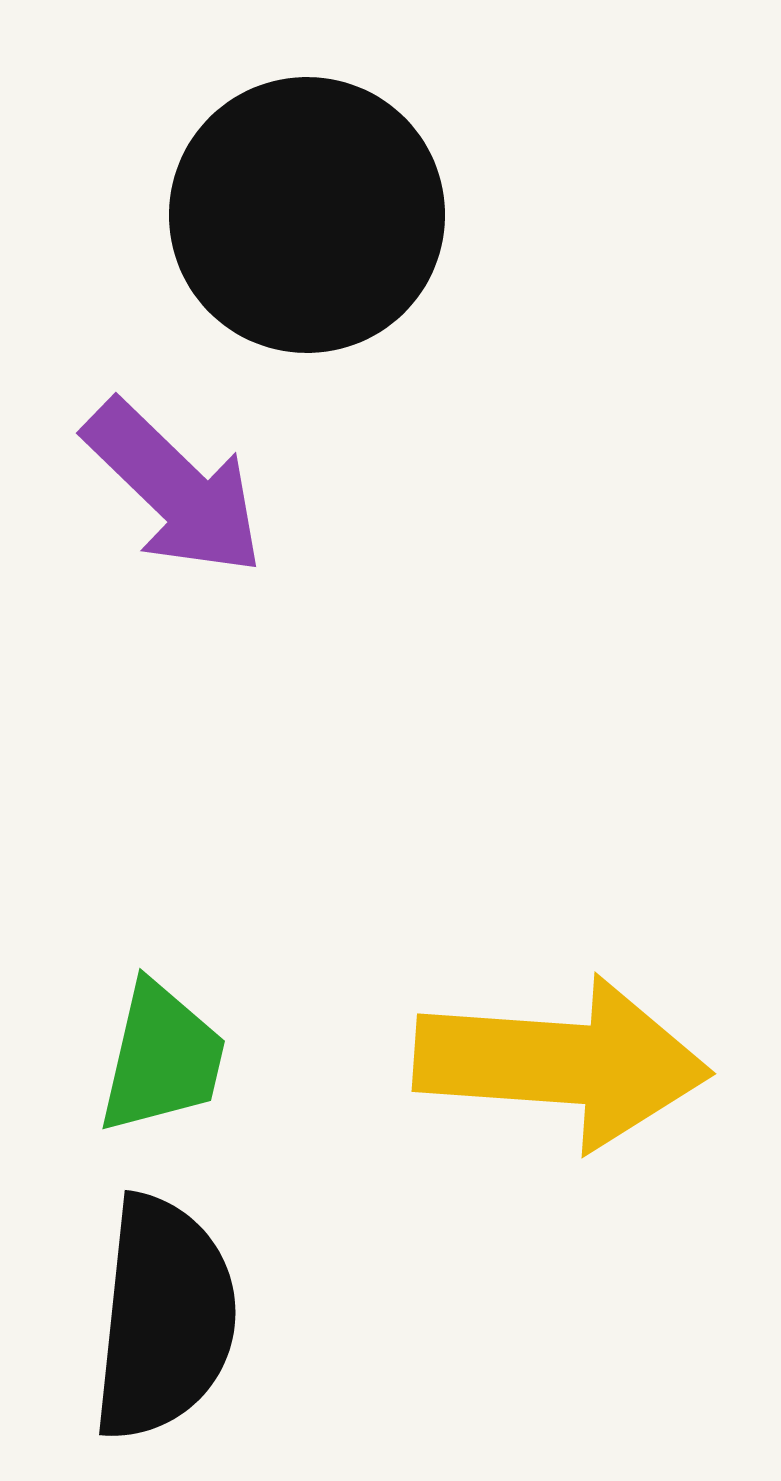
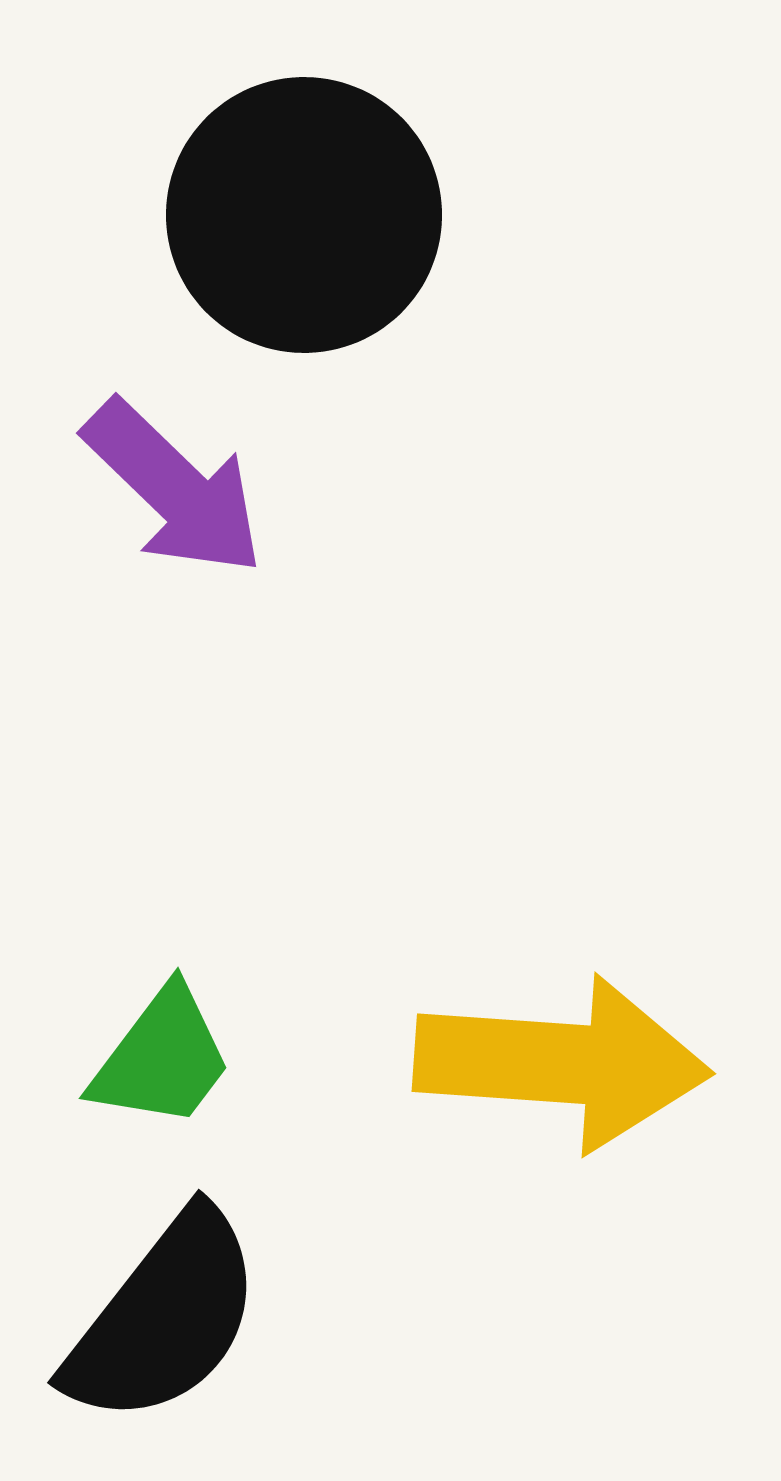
black circle: moved 3 px left
green trapezoid: rotated 24 degrees clockwise
black semicircle: rotated 32 degrees clockwise
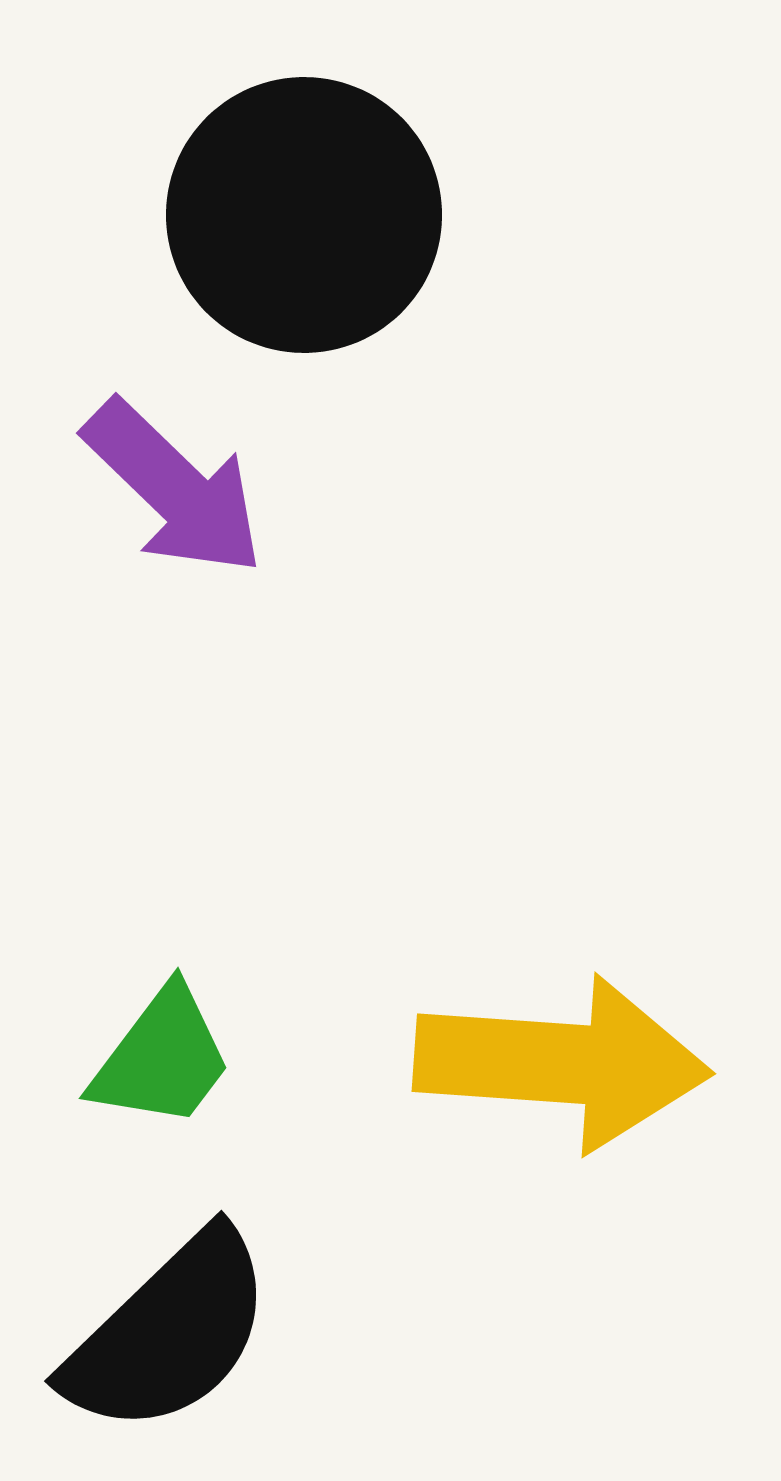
black semicircle: moved 5 px right, 15 px down; rotated 8 degrees clockwise
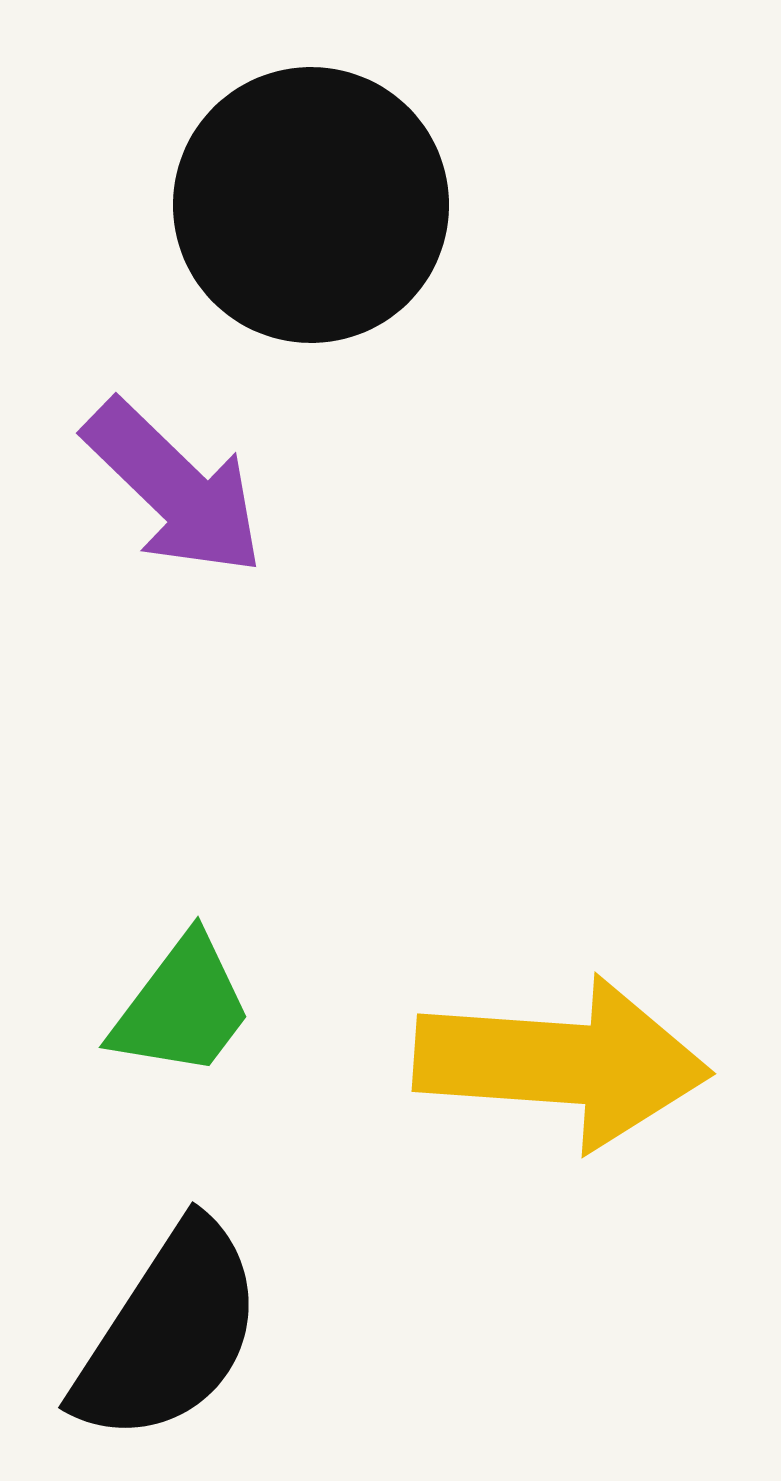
black circle: moved 7 px right, 10 px up
green trapezoid: moved 20 px right, 51 px up
black semicircle: rotated 13 degrees counterclockwise
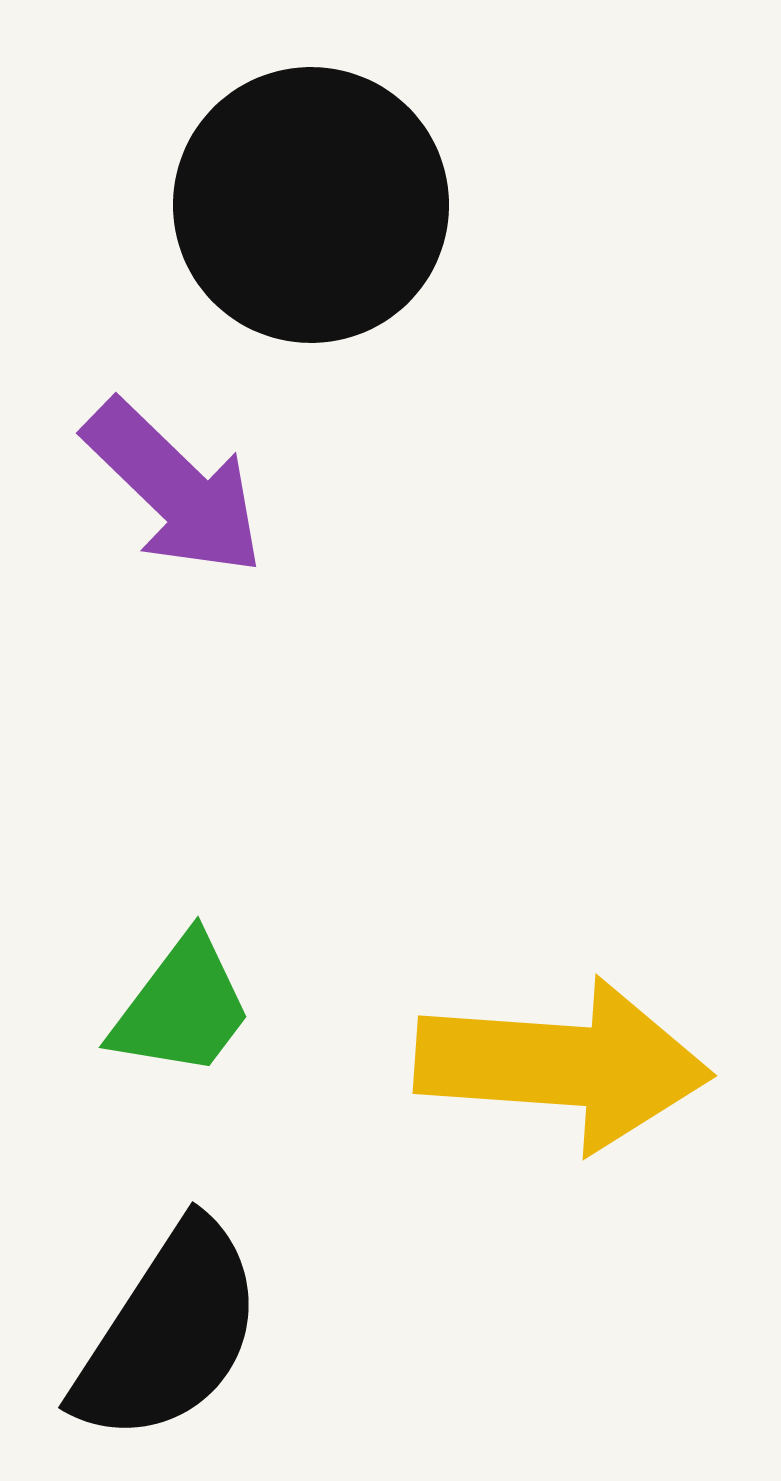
yellow arrow: moved 1 px right, 2 px down
